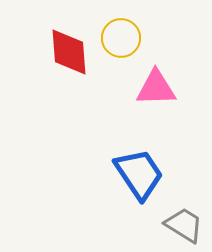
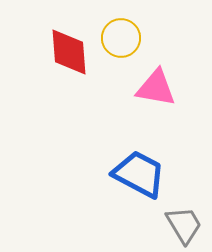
pink triangle: rotated 12 degrees clockwise
blue trapezoid: rotated 28 degrees counterclockwise
gray trapezoid: rotated 27 degrees clockwise
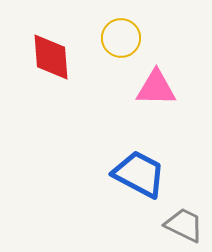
red diamond: moved 18 px left, 5 px down
pink triangle: rotated 9 degrees counterclockwise
gray trapezoid: rotated 33 degrees counterclockwise
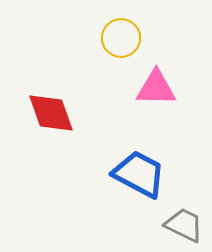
red diamond: moved 56 px down; rotated 15 degrees counterclockwise
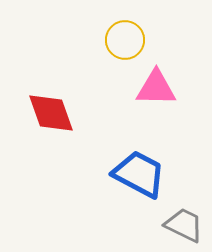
yellow circle: moved 4 px right, 2 px down
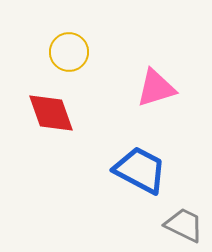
yellow circle: moved 56 px left, 12 px down
pink triangle: rotated 18 degrees counterclockwise
blue trapezoid: moved 1 px right, 4 px up
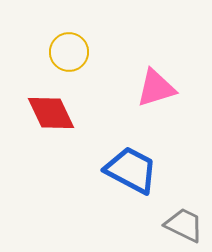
red diamond: rotated 6 degrees counterclockwise
blue trapezoid: moved 9 px left
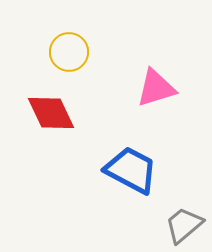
gray trapezoid: rotated 66 degrees counterclockwise
